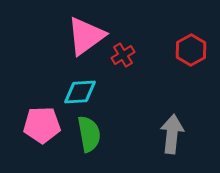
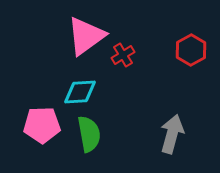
gray arrow: rotated 9 degrees clockwise
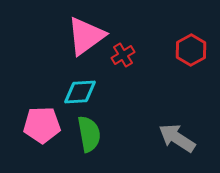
gray arrow: moved 5 px right, 4 px down; rotated 72 degrees counterclockwise
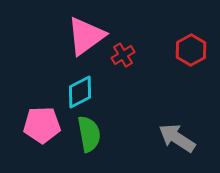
cyan diamond: rotated 24 degrees counterclockwise
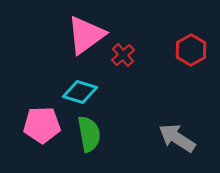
pink triangle: moved 1 px up
red cross: rotated 10 degrees counterclockwise
cyan diamond: rotated 44 degrees clockwise
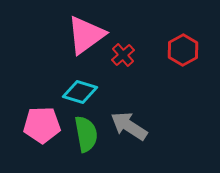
red hexagon: moved 8 px left
green semicircle: moved 3 px left
gray arrow: moved 48 px left, 12 px up
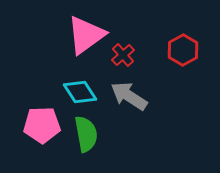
cyan diamond: rotated 40 degrees clockwise
gray arrow: moved 30 px up
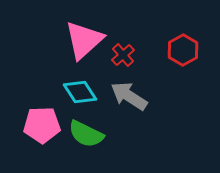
pink triangle: moved 2 px left, 5 px down; rotated 6 degrees counterclockwise
green semicircle: rotated 126 degrees clockwise
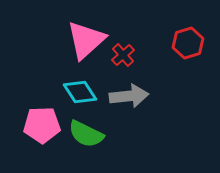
pink triangle: moved 2 px right
red hexagon: moved 5 px right, 7 px up; rotated 12 degrees clockwise
gray arrow: rotated 141 degrees clockwise
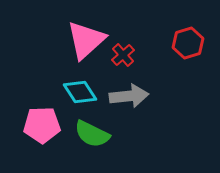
green semicircle: moved 6 px right
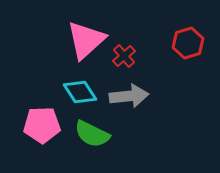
red cross: moved 1 px right, 1 px down
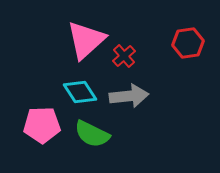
red hexagon: rotated 8 degrees clockwise
